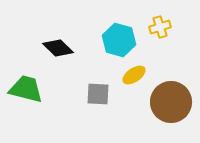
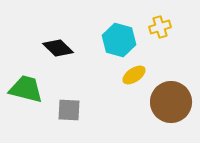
gray square: moved 29 px left, 16 px down
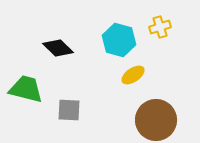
yellow ellipse: moved 1 px left
brown circle: moved 15 px left, 18 px down
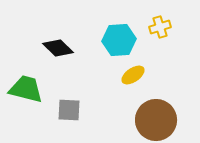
cyan hexagon: rotated 20 degrees counterclockwise
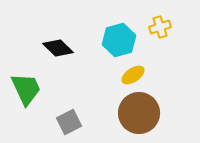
cyan hexagon: rotated 12 degrees counterclockwise
green trapezoid: rotated 51 degrees clockwise
gray square: moved 12 px down; rotated 30 degrees counterclockwise
brown circle: moved 17 px left, 7 px up
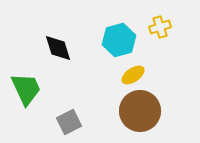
black diamond: rotated 28 degrees clockwise
brown circle: moved 1 px right, 2 px up
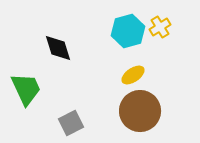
yellow cross: rotated 15 degrees counterclockwise
cyan hexagon: moved 9 px right, 9 px up
gray square: moved 2 px right, 1 px down
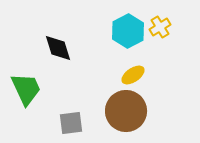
cyan hexagon: rotated 12 degrees counterclockwise
brown circle: moved 14 px left
gray square: rotated 20 degrees clockwise
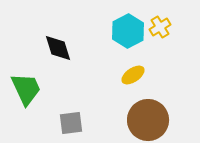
brown circle: moved 22 px right, 9 px down
